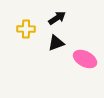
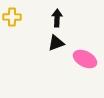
black arrow: rotated 54 degrees counterclockwise
yellow cross: moved 14 px left, 12 px up
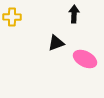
black arrow: moved 17 px right, 4 px up
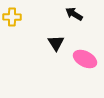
black arrow: rotated 60 degrees counterclockwise
black triangle: rotated 42 degrees counterclockwise
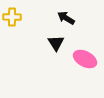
black arrow: moved 8 px left, 4 px down
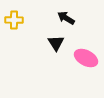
yellow cross: moved 2 px right, 3 px down
pink ellipse: moved 1 px right, 1 px up
